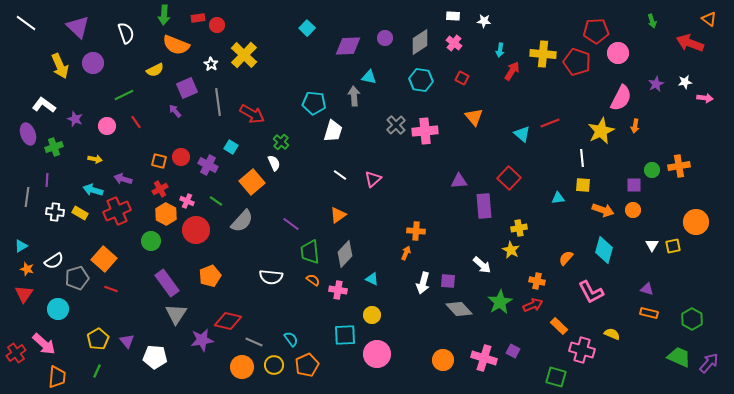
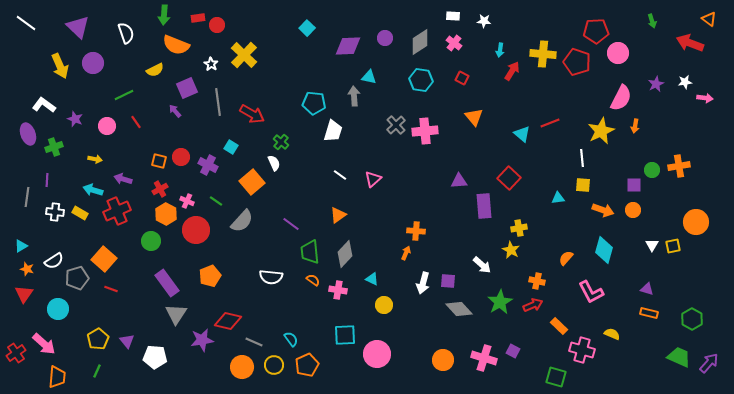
yellow circle at (372, 315): moved 12 px right, 10 px up
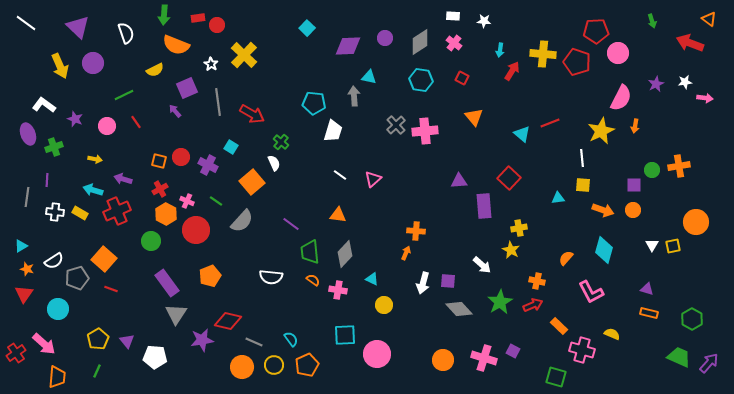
orange triangle at (338, 215): rotated 42 degrees clockwise
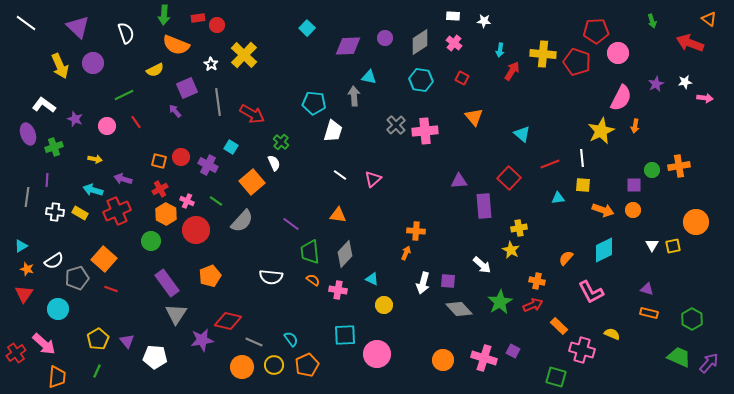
red line at (550, 123): moved 41 px down
cyan diamond at (604, 250): rotated 48 degrees clockwise
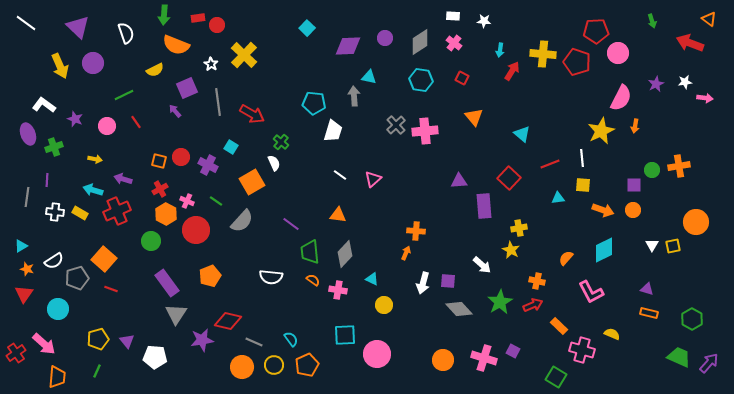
orange square at (252, 182): rotated 10 degrees clockwise
yellow pentagon at (98, 339): rotated 15 degrees clockwise
green square at (556, 377): rotated 15 degrees clockwise
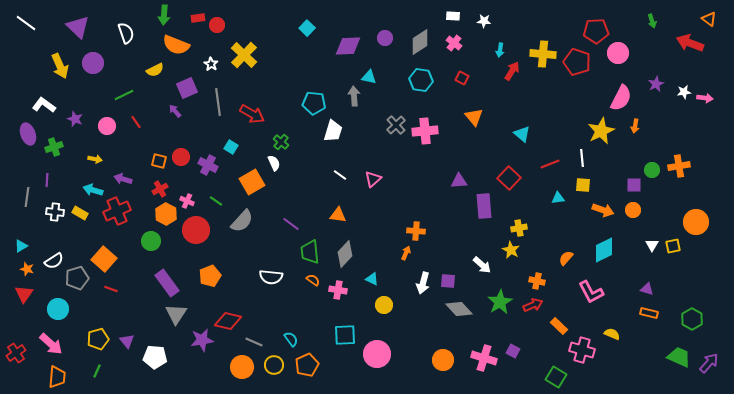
white star at (685, 82): moved 1 px left, 10 px down
pink arrow at (44, 344): moved 7 px right
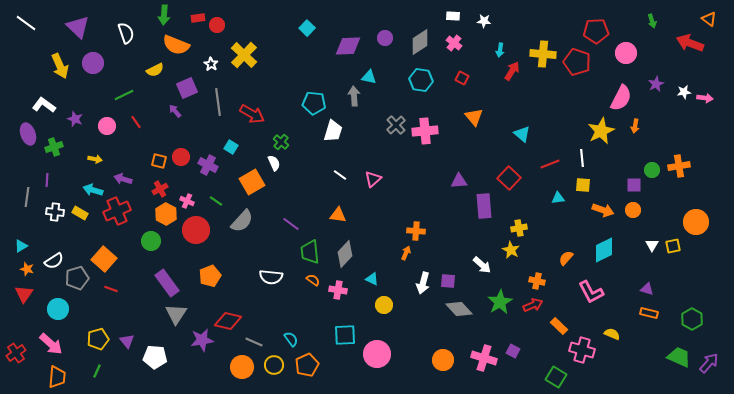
pink circle at (618, 53): moved 8 px right
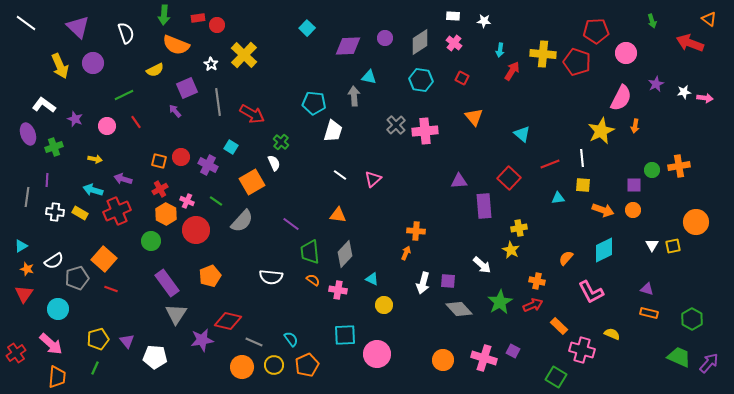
green line at (97, 371): moved 2 px left, 3 px up
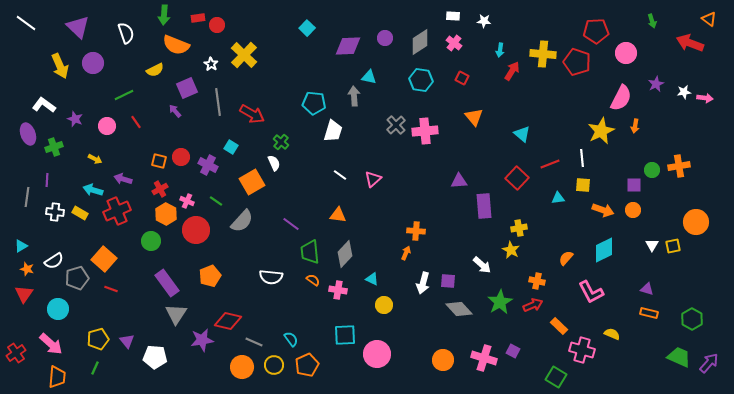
yellow arrow at (95, 159): rotated 16 degrees clockwise
red square at (509, 178): moved 8 px right
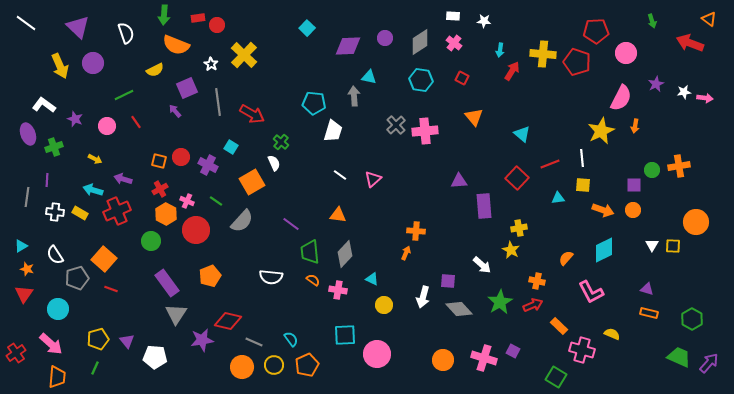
yellow square at (673, 246): rotated 14 degrees clockwise
white semicircle at (54, 261): moved 1 px right, 6 px up; rotated 90 degrees clockwise
white arrow at (423, 283): moved 14 px down
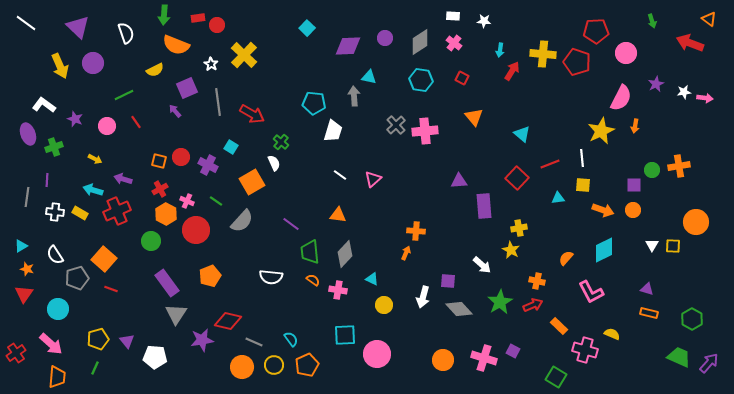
pink cross at (582, 350): moved 3 px right
